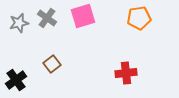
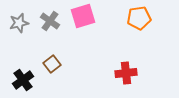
gray cross: moved 3 px right, 3 px down
black cross: moved 7 px right
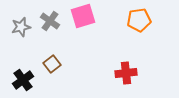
orange pentagon: moved 2 px down
gray star: moved 2 px right, 4 px down
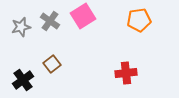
pink square: rotated 15 degrees counterclockwise
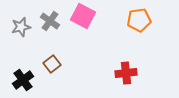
pink square: rotated 30 degrees counterclockwise
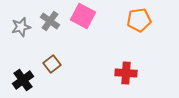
red cross: rotated 10 degrees clockwise
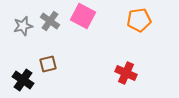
gray star: moved 2 px right, 1 px up
brown square: moved 4 px left; rotated 24 degrees clockwise
red cross: rotated 20 degrees clockwise
black cross: rotated 20 degrees counterclockwise
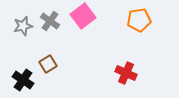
pink square: rotated 25 degrees clockwise
brown square: rotated 18 degrees counterclockwise
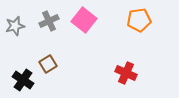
pink square: moved 1 px right, 4 px down; rotated 15 degrees counterclockwise
gray cross: moved 1 px left; rotated 30 degrees clockwise
gray star: moved 8 px left
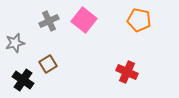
orange pentagon: rotated 20 degrees clockwise
gray star: moved 17 px down
red cross: moved 1 px right, 1 px up
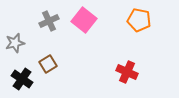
black cross: moved 1 px left, 1 px up
